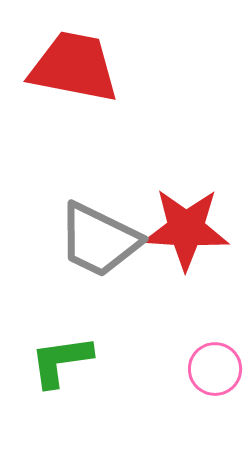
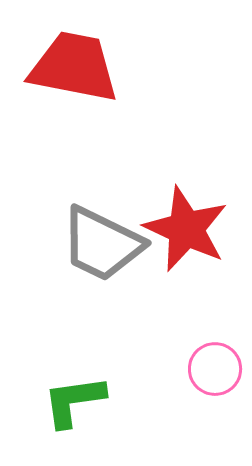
red star: rotated 22 degrees clockwise
gray trapezoid: moved 3 px right, 4 px down
green L-shape: moved 13 px right, 40 px down
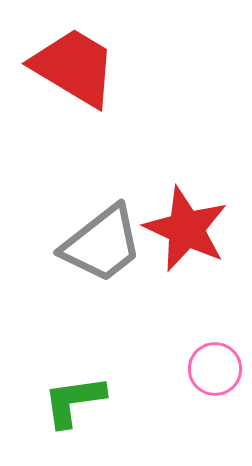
red trapezoid: rotated 20 degrees clockwise
gray trapezoid: rotated 64 degrees counterclockwise
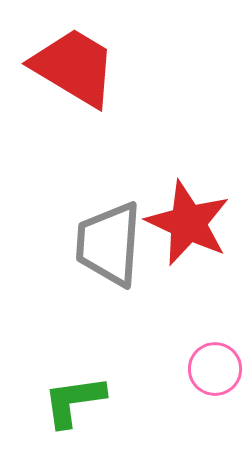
red star: moved 2 px right, 6 px up
gray trapezoid: moved 7 px right; rotated 132 degrees clockwise
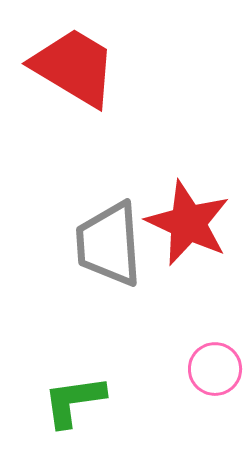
gray trapezoid: rotated 8 degrees counterclockwise
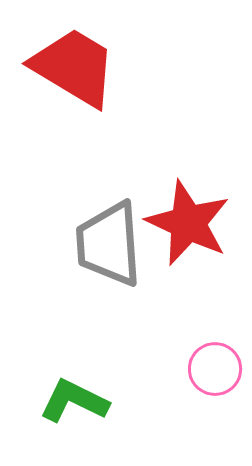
green L-shape: rotated 34 degrees clockwise
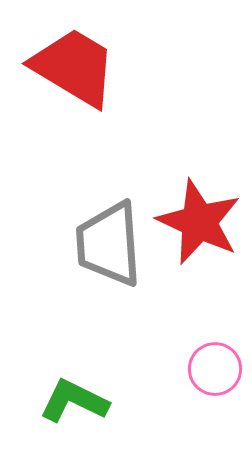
red star: moved 11 px right, 1 px up
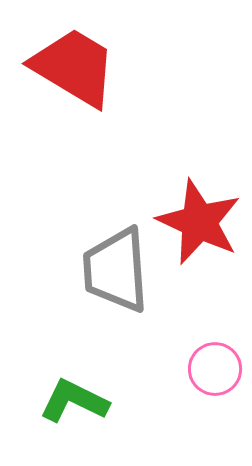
gray trapezoid: moved 7 px right, 26 px down
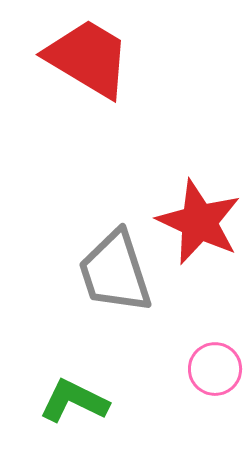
red trapezoid: moved 14 px right, 9 px up
gray trapezoid: moved 1 px left, 2 px down; rotated 14 degrees counterclockwise
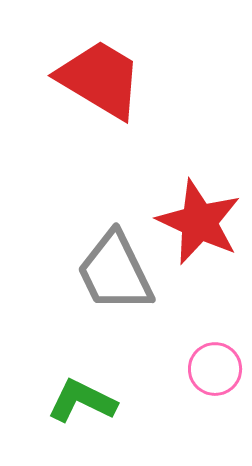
red trapezoid: moved 12 px right, 21 px down
gray trapezoid: rotated 8 degrees counterclockwise
green L-shape: moved 8 px right
